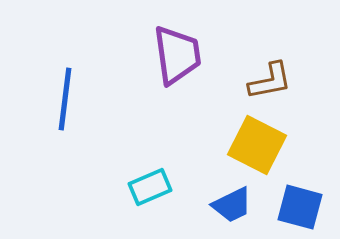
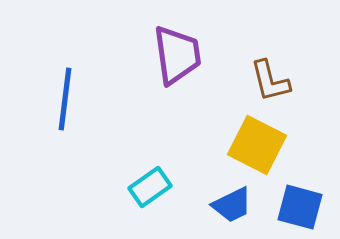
brown L-shape: rotated 87 degrees clockwise
cyan rectangle: rotated 12 degrees counterclockwise
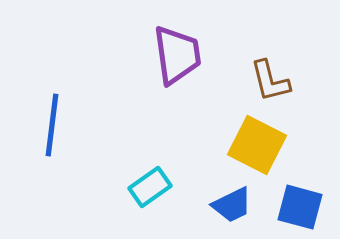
blue line: moved 13 px left, 26 px down
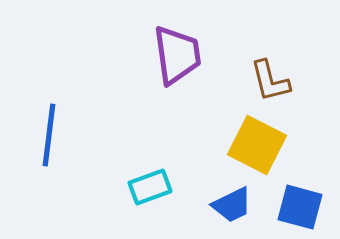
blue line: moved 3 px left, 10 px down
cyan rectangle: rotated 15 degrees clockwise
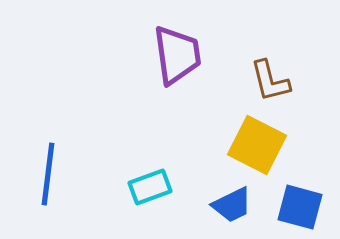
blue line: moved 1 px left, 39 px down
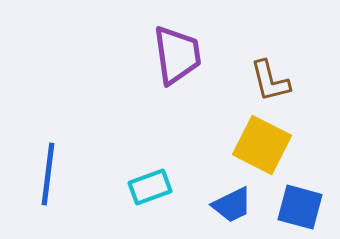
yellow square: moved 5 px right
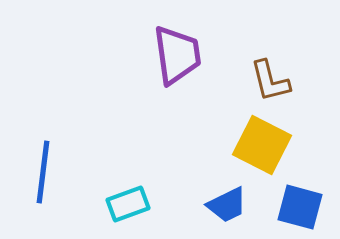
blue line: moved 5 px left, 2 px up
cyan rectangle: moved 22 px left, 17 px down
blue trapezoid: moved 5 px left
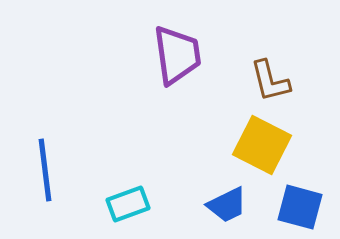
blue line: moved 2 px right, 2 px up; rotated 14 degrees counterclockwise
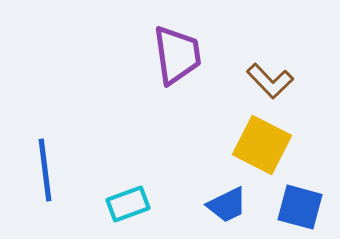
brown L-shape: rotated 30 degrees counterclockwise
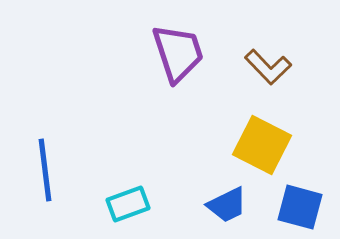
purple trapezoid: moved 1 px right, 2 px up; rotated 10 degrees counterclockwise
brown L-shape: moved 2 px left, 14 px up
